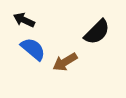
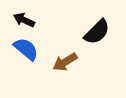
blue semicircle: moved 7 px left
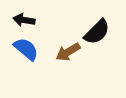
black arrow: rotated 15 degrees counterclockwise
brown arrow: moved 3 px right, 10 px up
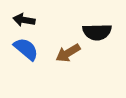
black semicircle: rotated 44 degrees clockwise
brown arrow: moved 1 px down
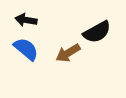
black arrow: moved 2 px right
black semicircle: rotated 28 degrees counterclockwise
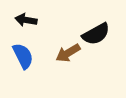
black semicircle: moved 1 px left, 2 px down
blue semicircle: moved 3 px left, 7 px down; rotated 24 degrees clockwise
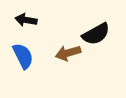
brown arrow: rotated 15 degrees clockwise
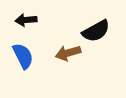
black arrow: rotated 15 degrees counterclockwise
black semicircle: moved 3 px up
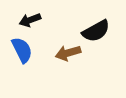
black arrow: moved 4 px right; rotated 15 degrees counterclockwise
blue semicircle: moved 1 px left, 6 px up
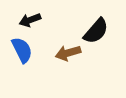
black semicircle: rotated 20 degrees counterclockwise
